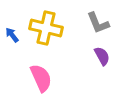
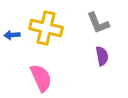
blue arrow: rotated 56 degrees counterclockwise
purple semicircle: rotated 18 degrees clockwise
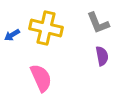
blue arrow: rotated 28 degrees counterclockwise
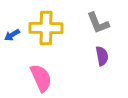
yellow cross: rotated 12 degrees counterclockwise
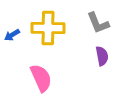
yellow cross: moved 2 px right
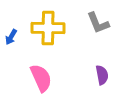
blue arrow: moved 1 px left, 2 px down; rotated 28 degrees counterclockwise
purple semicircle: moved 19 px down
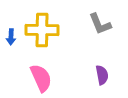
gray L-shape: moved 2 px right, 1 px down
yellow cross: moved 6 px left, 2 px down
blue arrow: rotated 28 degrees counterclockwise
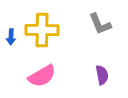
pink semicircle: moved 1 px right, 2 px up; rotated 84 degrees clockwise
